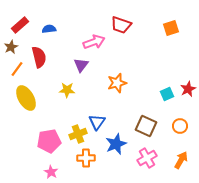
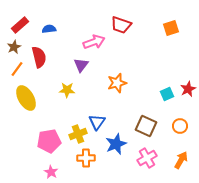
brown star: moved 3 px right
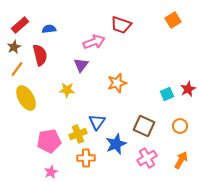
orange square: moved 2 px right, 8 px up; rotated 14 degrees counterclockwise
red semicircle: moved 1 px right, 2 px up
brown square: moved 2 px left
pink star: rotated 16 degrees clockwise
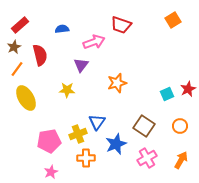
blue semicircle: moved 13 px right
brown square: rotated 10 degrees clockwise
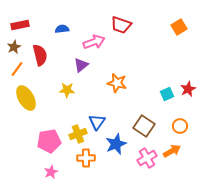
orange square: moved 6 px right, 7 px down
red rectangle: rotated 30 degrees clockwise
purple triangle: rotated 14 degrees clockwise
orange star: rotated 30 degrees clockwise
orange arrow: moved 9 px left, 9 px up; rotated 30 degrees clockwise
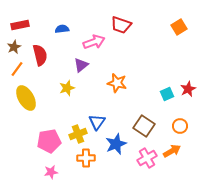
yellow star: moved 2 px up; rotated 21 degrees counterclockwise
pink star: rotated 16 degrees clockwise
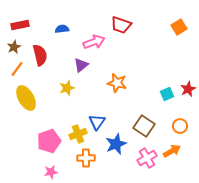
pink pentagon: rotated 10 degrees counterclockwise
